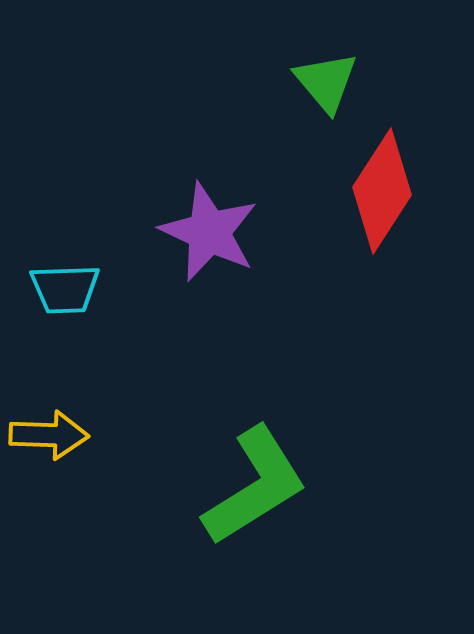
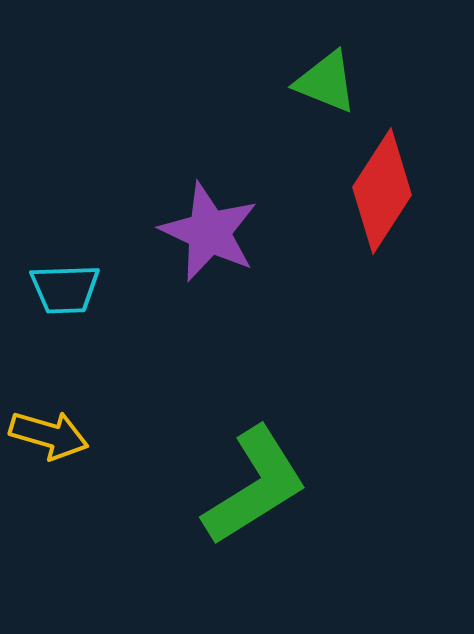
green triangle: rotated 28 degrees counterclockwise
yellow arrow: rotated 14 degrees clockwise
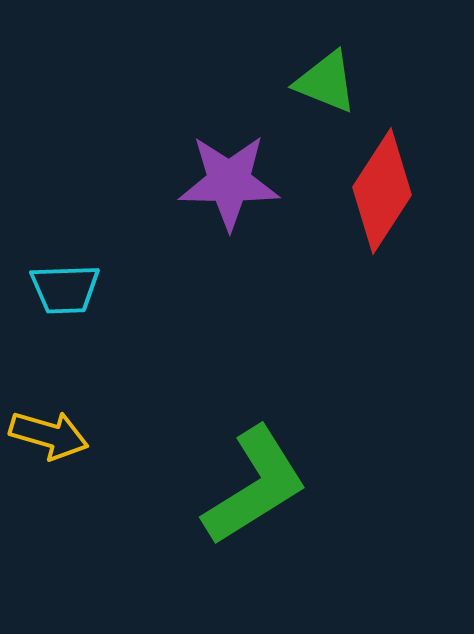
purple star: moved 20 px right, 50 px up; rotated 24 degrees counterclockwise
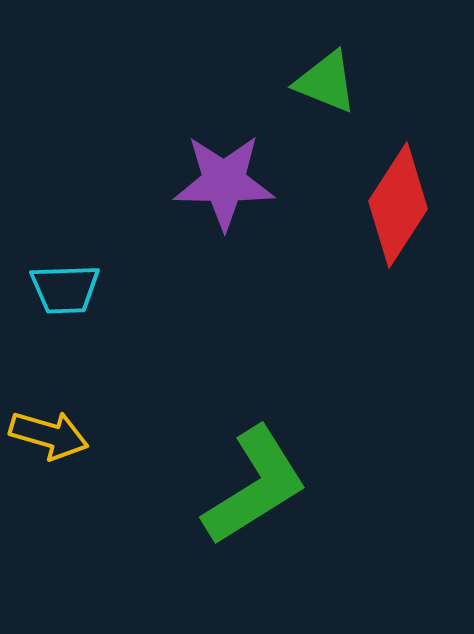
purple star: moved 5 px left
red diamond: moved 16 px right, 14 px down
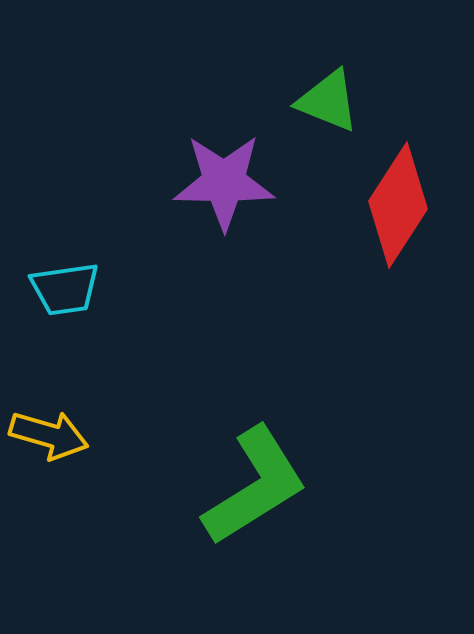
green triangle: moved 2 px right, 19 px down
cyan trapezoid: rotated 6 degrees counterclockwise
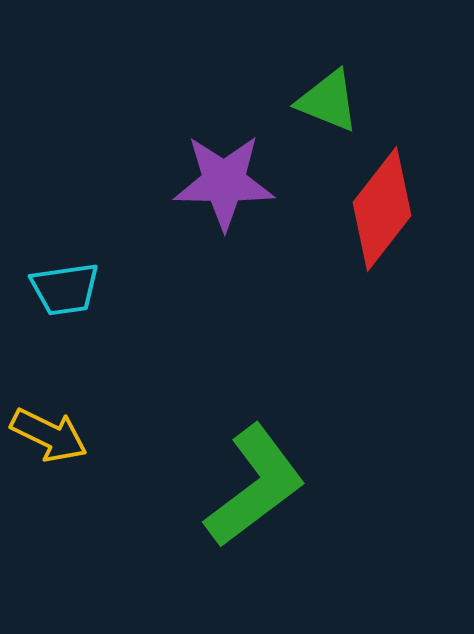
red diamond: moved 16 px left, 4 px down; rotated 5 degrees clockwise
yellow arrow: rotated 10 degrees clockwise
green L-shape: rotated 5 degrees counterclockwise
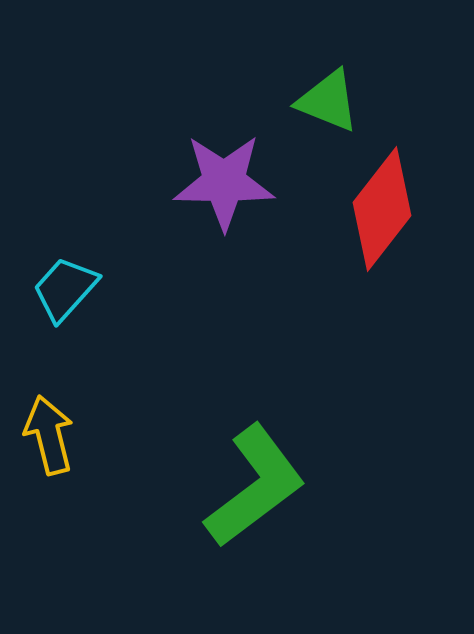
cyan trapezoid: rotated 140 degrees clockwise
yellow arrow: rotated 130 degrees counterclockwise
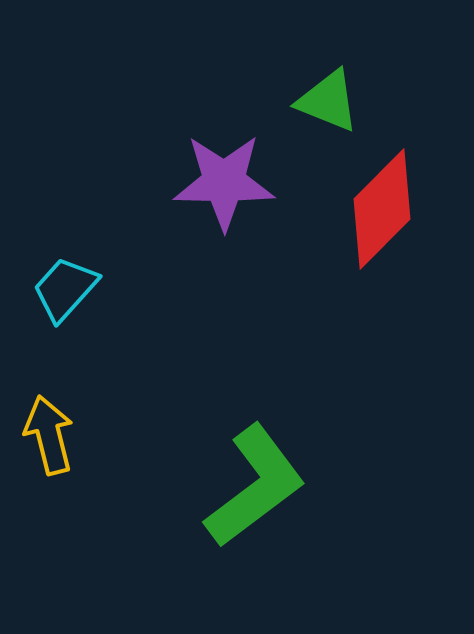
red diamond: rotated 7 degrees clockwise
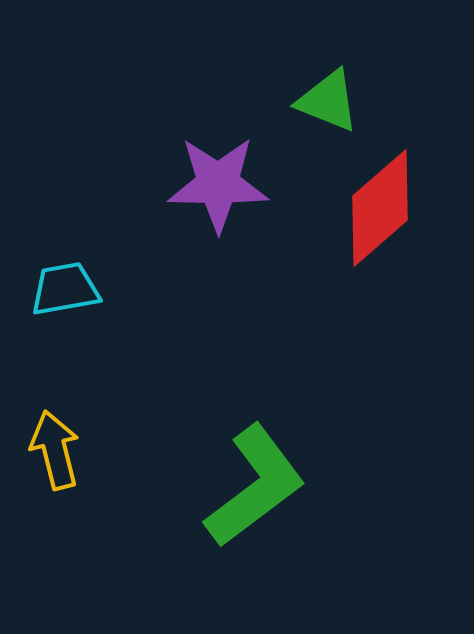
purple star: moved 6 px left, 2 px down
red diamond: moved 2 px left, 1 px up; rotated 4 degrees clockwise
cyan trapezoid: rotated 38 degrees clockwise
yellow arrow: moved 6 px right, 15 px down
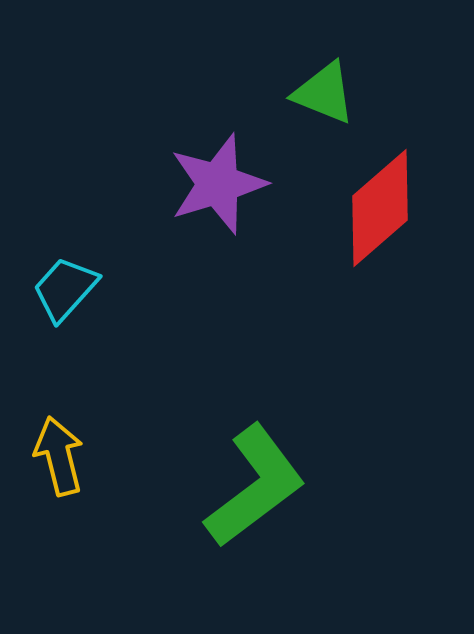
green triangle: moved 4 px left, 8 px up
purple star: rotated 18 degrees counterclockwise
cyan trapezoid: rotated 38 degrees counterclockwise
yellow arrow: moved 4 px right, 6 px down
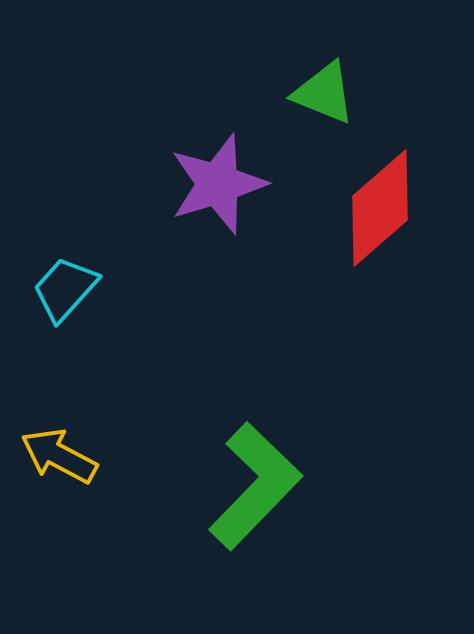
yellow arrow: rotated 48 degrees counterclockwise
green L-shape: rotated 9 degrees counterclockwise
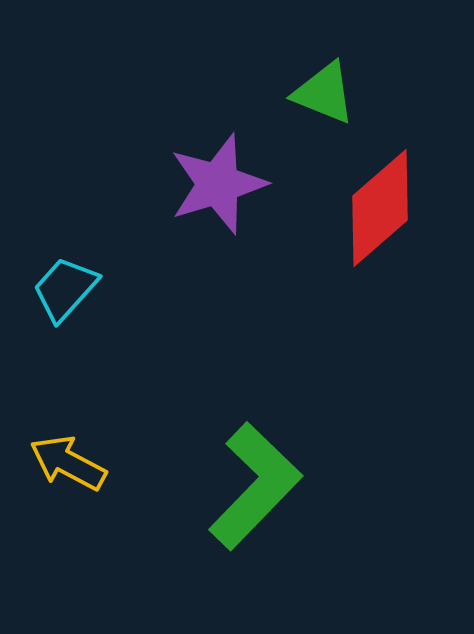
yellow arrow: moved 9 px right, 7 px down
